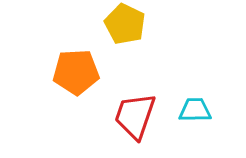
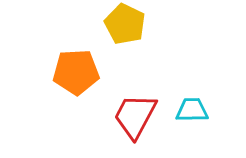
cyan trapezoid: moved 3 px left
red trapezoid: rotated 9 degrees clockwise
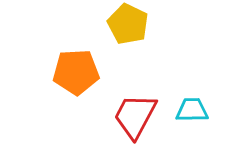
yellow pentagon: moved 3 px right
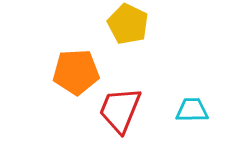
red trapezoid: moved 15 px left, 6 px up; rotated 6 degrees counterclockwise
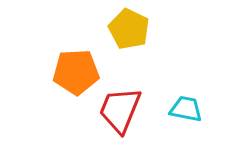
yellow pentagon: moved 1 px right, 5 px down
cyan trapezoid: moved 6 px left, 1 px up; rotated 12 degrees clockwise
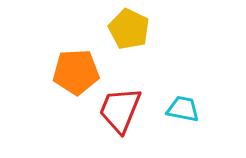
cyan trapezoid: moved 3 px left
